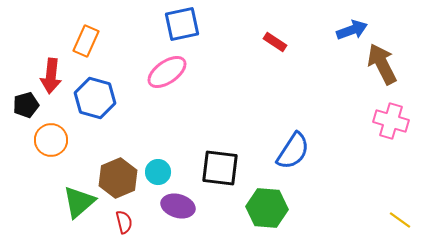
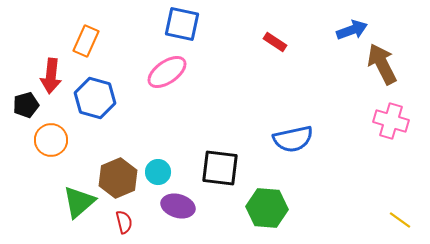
blue square: rotated 24 degrees clockwise
blue semicircle: moved 12 px up; rotated 45 degrees clockwise
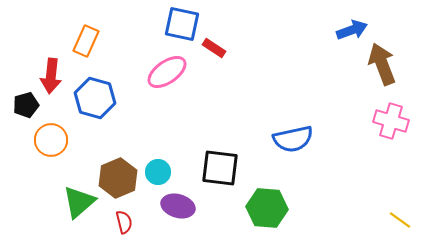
red rectangle: moved 61 px left, 6 px down
brown arrow: rotated 6 degrees clockwise
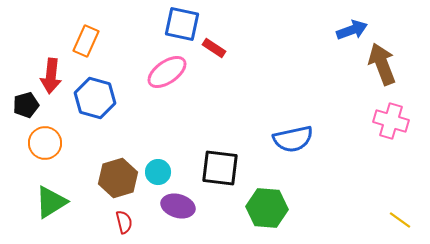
orange circle: moved 6 px left, 3 px down
brown hexagon: rotated 6 degrees clockwise
green triangle: moved 28 px left; rotated 9 degrees clockwise
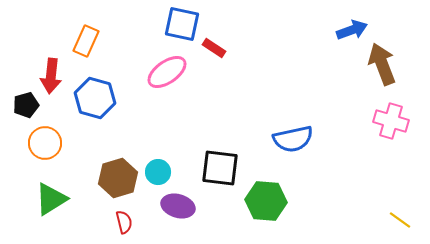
green triangle: moved 3 px up
green hexagon: moved 1 px left, 7 px up
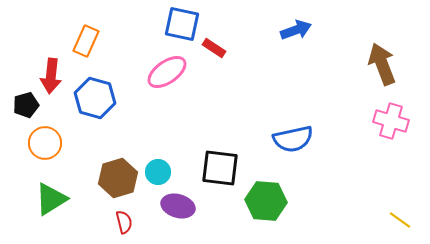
blue arrow: moved 56 px left
